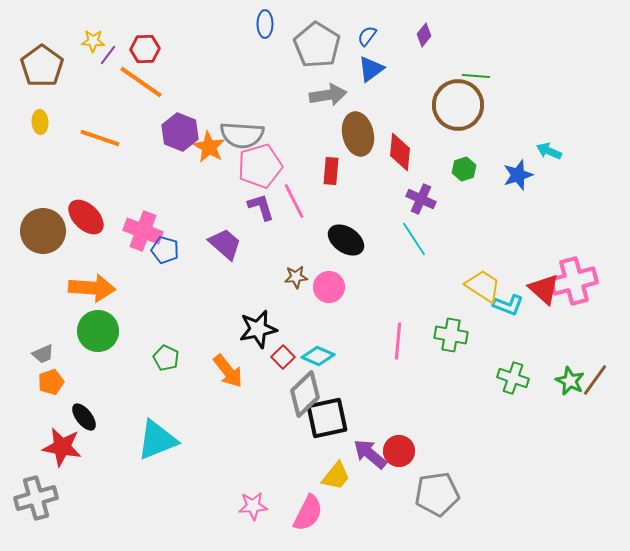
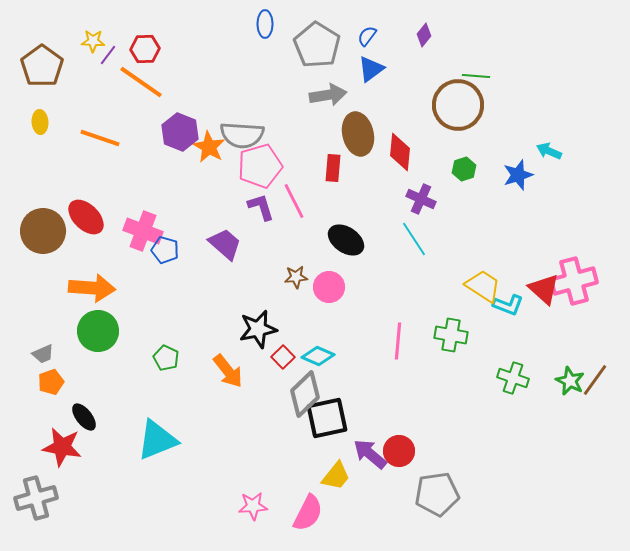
red rectangle at (331, 171): moved 2 px right, 3 px up
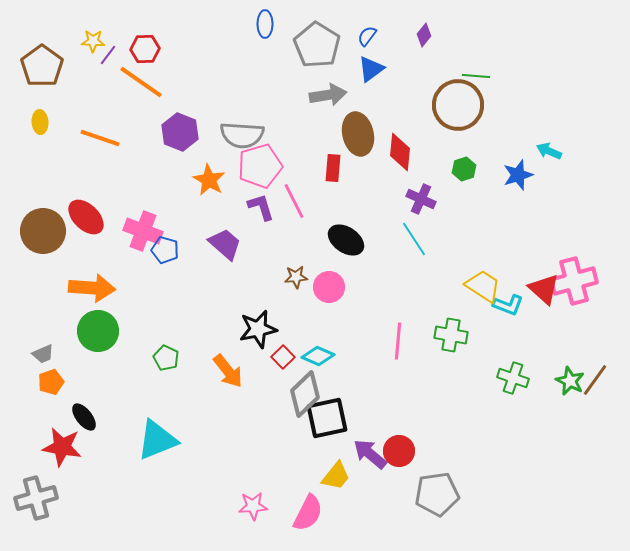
orange star at (209, 147): moved 33 px down
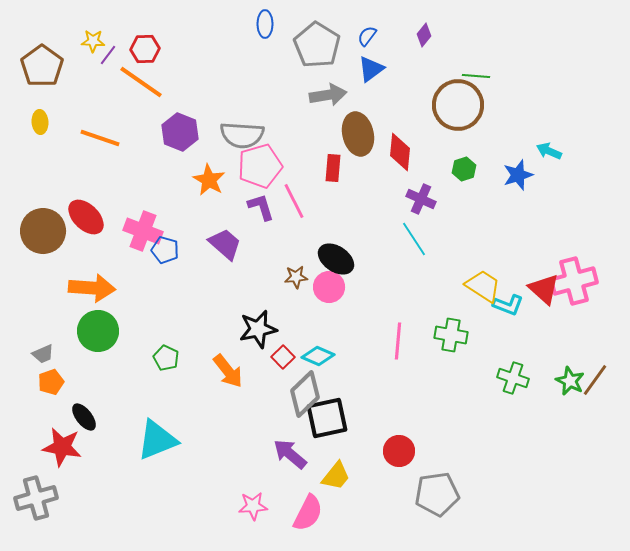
black ellipse at (346, 240): moved 10 px left, 19 px down
purple arrow at (370, 454): moved 80 px left
